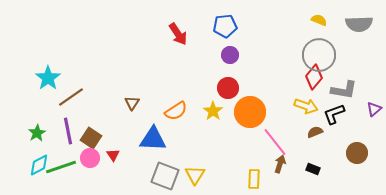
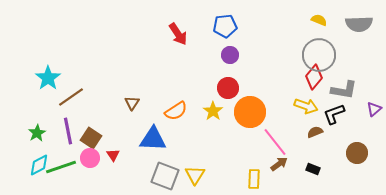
brown arrow: moved 1 px left; rotated 36 degrees clockwise
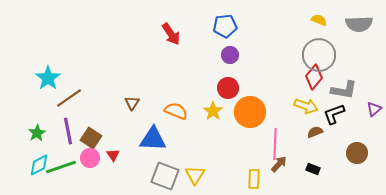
red arrow: moved 7 px left
brown line: moved 2 px left, 1 px down
orange semicircle: rotated 125 degrees counterclockwise
pink line: moved 2 px down; rotated 40 degrees clockwise
brown arrow: rotated 12 degrees counterclockwise
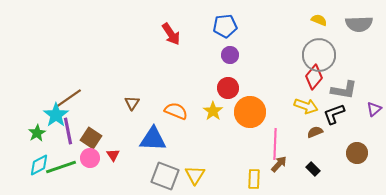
cyan star: moved 8 px right, 37 px down
black rectangle: rotated 24 degrees clockwise
